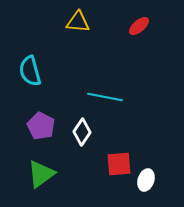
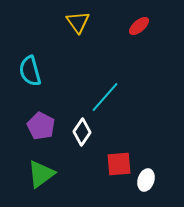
yellow triangle: rotated 50 degrees clockwise
cyan line: rotated 60 degrees counterclockwise
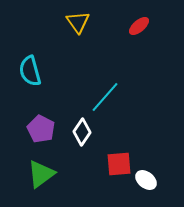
purple pentagon: moved 3 px down
white ellipse: rotated 70 degrees counterclockwise
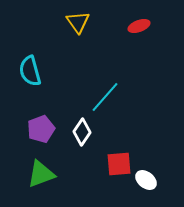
red ellipse: rotated 20 degrees clockwise
purple pentagon: rotated 24 degrees clockwise
green triangle: rotated 16 degrees clockwise
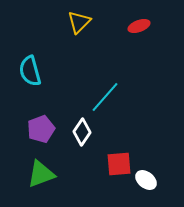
yellow triangle: moved 1 px right; rotated 20 degrees clockwise
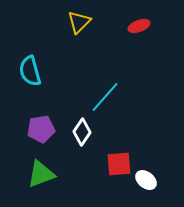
purple pentagon: rotated 12 degrees clockwise
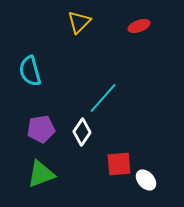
cyan line: moved 2 px left, 1 px down
white ellipse: rotated 10 degrees clockwise
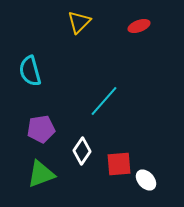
cyan line: moved 1 px right, 3 px down
white diamond: moved 19 px down
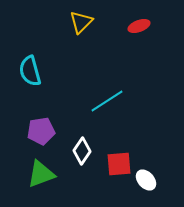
yellow triangle: moved 2 px right
cyan line: moved 3 px right; rotated 16 degrees clockwise
purple pentagon: moved 2 px down
